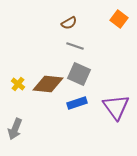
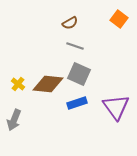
brown semicircle: moved 1 px right
gray arrow: moved 1 px left, 9 px up
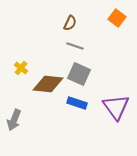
orange square: moved 2 px left, 1 px up
brown semicircle: rotated 35 degrees counterclockwise
yellow cross: moved 3 px right, 16 px up
blue rectangle: rotated 36 degrees clockwise
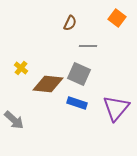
gray line: moved 13 px right; rotated 18 degrees counterclockwise
purple triangle: moved 1 px down; rotated 16 degrees clockwise
gray arrow: rotated 70 degrees counterclockwise
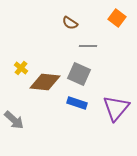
brown semicircle: rotated 98 degrees clockwise
brown diamond: moved 3 px left, 2 px up
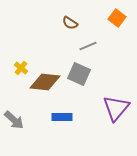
gray line: rotated 24 degrees counterclockwise
blue rectangle: moved 15 px left, 14 px down; rotated 18 degrees counterclockwise
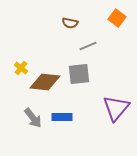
brown semicircle: rotated 21 degrees counterclockwise
gray square: rotated 30 degrees counterclockwise
gray arrow: moved 19 px right, 2 px up; rotated 10 degrees clockwise
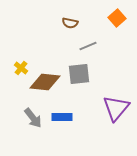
orange square: rotated 12 degrees clockwise
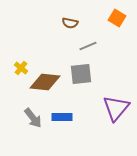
orange square: rotated 18 degrees counterclockwise
gray square: moved 2 px right
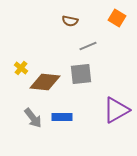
brown semicircle: moved 2 px up
purple triangle: moved 2 px down; rotated 20 degrees clockwise
